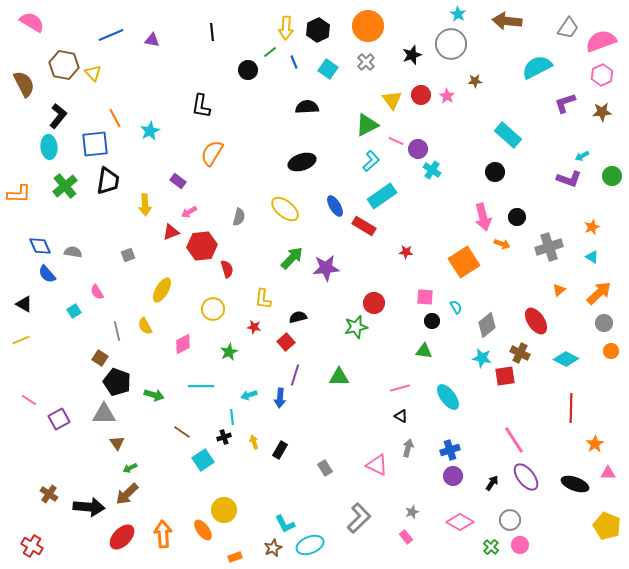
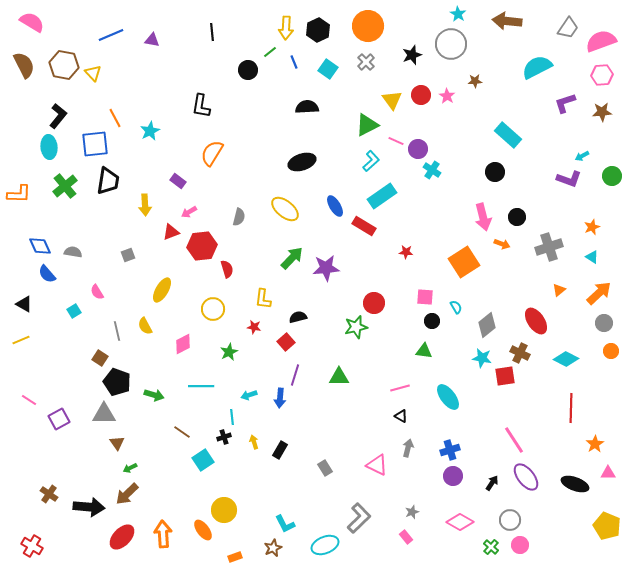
pink hexagon at (602, 75): rotated 20 degrees clockwise
brown semicircle at (24, 84): moved 19 px up
cyan ellipse at (310, 545): moved 15 px right
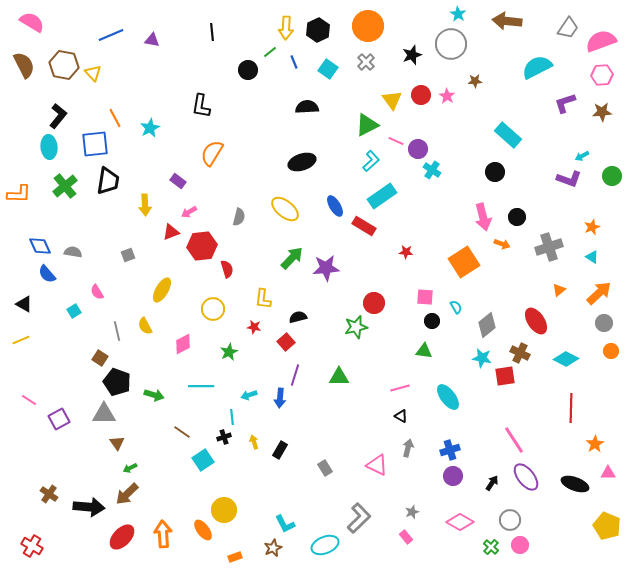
cyan star at (150, 131): moved 3 px up
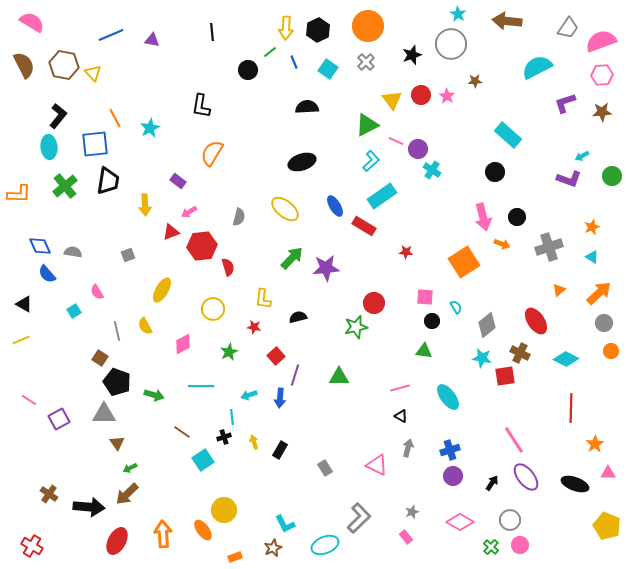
red semicircle at (227, 269): moved 1 px right, 2 px up
red square at (286, 342): moved 10 px left, 14 px down
red ellipse at (122, 537): moved 5 px left, 4 px down; rotated 16 degrees counterclockwise
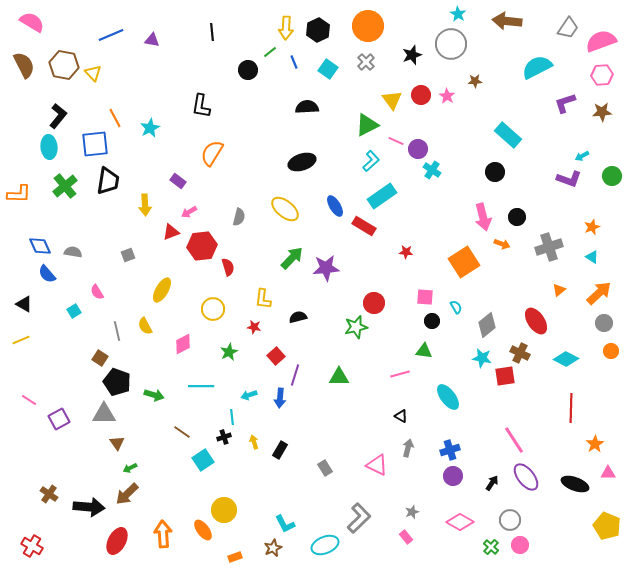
pink line at (400, 388): moved 14 px up
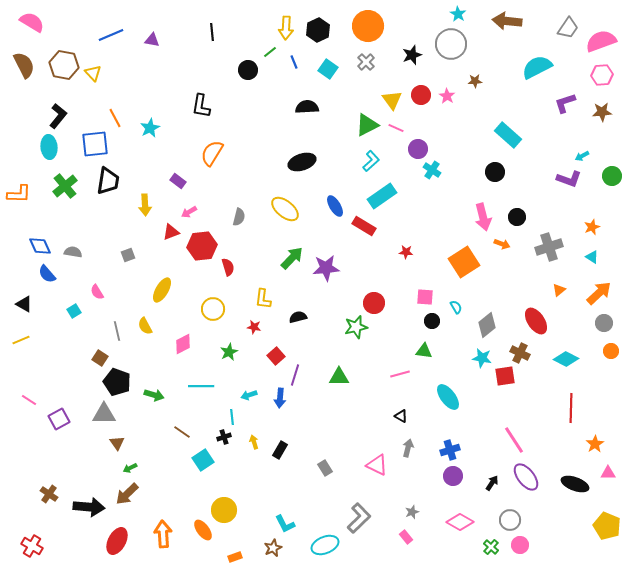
pink line at (396, 141): moved 13 px up
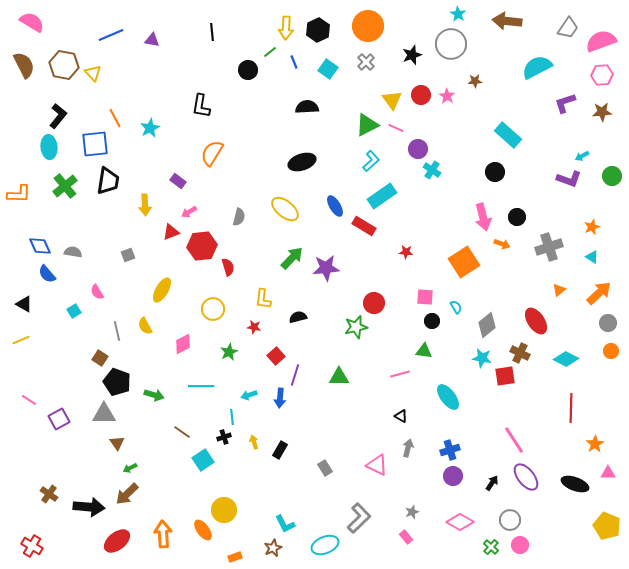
gray circle at (604, 323): moved 4 px right
red ellipse at (117, 541): rotated 24 degrees clockwise
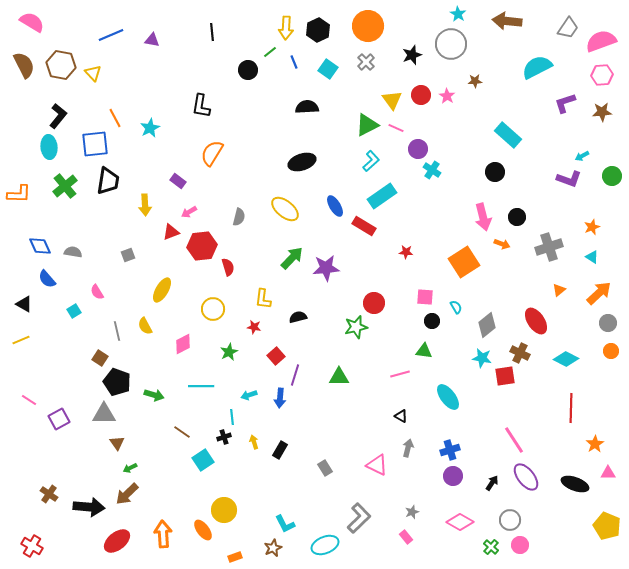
brown hexagon at (64, 65): moved 3 px left
blue semicircle at (47, 274): moved 5 px down
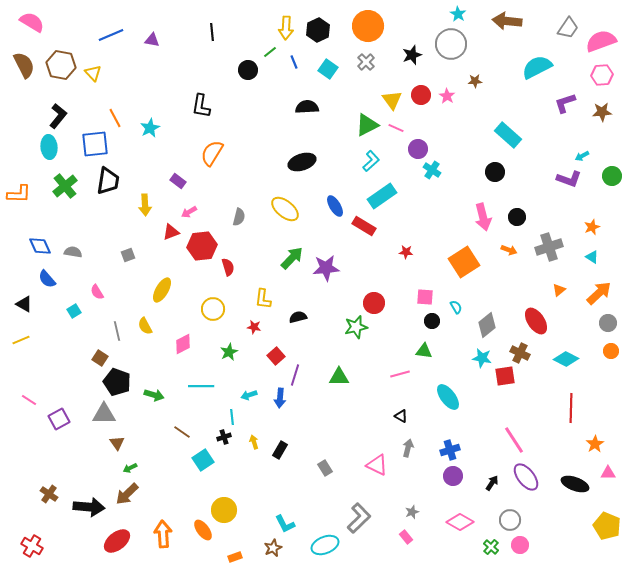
orange arrow at (502, 244): moved 7 px right, 6 px down
